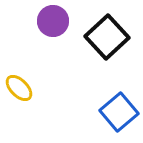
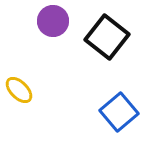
black square: rotated 9 degrees counterclockwise
yellow ellipse: moved 2 px down
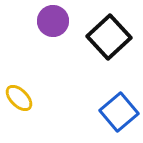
black square: moved 2 px right; rotated 9 degrees clockwise
yellow ellipse: moved 8 px down
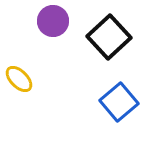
yellow ellipse: moved 19 px up
blue square: moved 10 px up
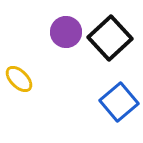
purple circle: moved 13 px right, 11 px down
black square: moved 1 px right, 1 px down
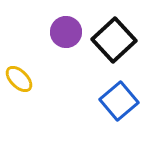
black square: moved 4 px right, 2 px down
blue square: moved 1 px up
